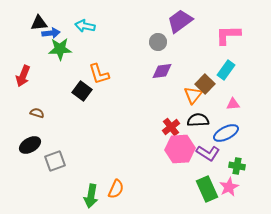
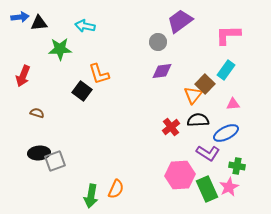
blue arrow: moved 31 px left, 16 px up
black ellipse: moved 9 px right, 8 px down; rotated 25 degrees clockwise
pink hexagon: moved 26 px down
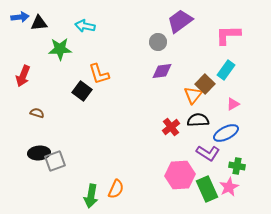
pink triangle: rotated 24 degrees counterclockwise
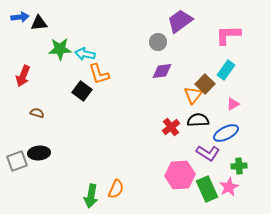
cyan arrow: moved 28 px down
gray square: moved 38 px left
green cross: moved 2 px right; rotated 14 degrees counterclockwise
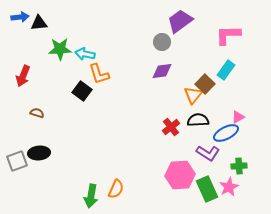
gray circle: moved 4 px right
pink triangle: moved 5 px right, 13 px down
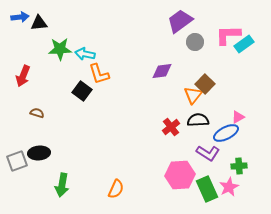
gray circle: moved 33 px right
cyan rectangle: moved 18 px right, 26 px up; rotated 18 degrees clockwise
green arrow: moved 29 px left, 11 px up
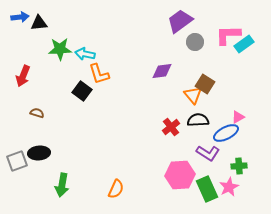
brown square: rotated 12 degrees counterclockwise
orange triangle: rotated 18 degrees counterclockwise
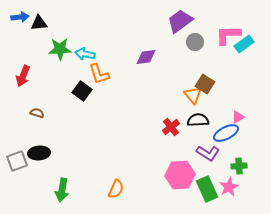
purple diamond: moved 16 px left, 14 px up
green arrow: moved 5 px down
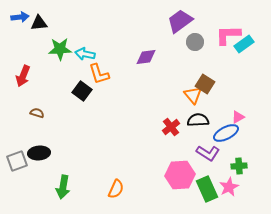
green arrow: moved 1 px right, 3 px up
